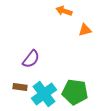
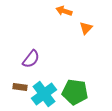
orange triangle: moved 1 px right, 2 px up; rotated 32 degrees counterclockwise
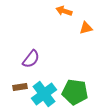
orange triangle: rotated 32 degrees clockwise
brown rectangle: rotated 16 degrees counterclockwise
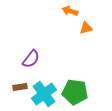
orange arrow: moved 6 px right
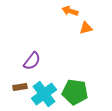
purple semicircle: moved 1 px right, 2 px down
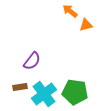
orange arrow: rotated 21 degrees clockwise
orange triangle: moved 3 px up
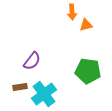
orange arrow: moved 2 px right, 1 px down; rotated 133 degrees counterclockwise
green pentagon: moved 13 px right, 21 px up
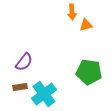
purple semicircle: moved 8 px left, 1 px down
green pentagon: moved 1 px right, 1 px down
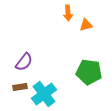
orange arrow: moved 4 px left, 1 px down
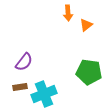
orange triangle: rotated 24 degrees counterclockwise
cyan cross: rotated 15 degrees clockwise
